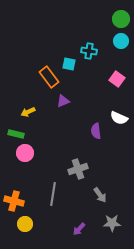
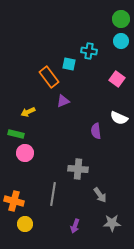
gray cross: rotated 24 degrees clockwise
purple arrow: moved 4 px left, 3 px up; rotated 24 degrees counterclockwise
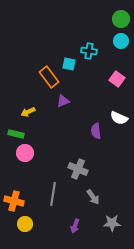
gray cross: rotated 18 degrees clockwise
gray arrow: moved 7 px left, 2 px down
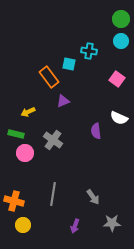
gray cross: moved 25 px left, 29 px up; rotated 12 degrees clockwise
yellow circle: moved 2 px left, 1 px down
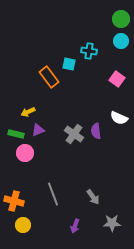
purple triangle: moved 25 px left, 29 px down
gray cross: moved 21 px right, 6 px up
gray line: rotated 30 degrees counterclockwise
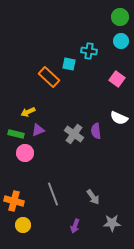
green circle: moved 1 px left, 2 px up
orange rectangle: rotated 10 degrees counterclockwise
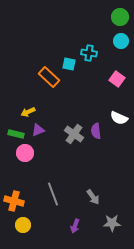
cyan cross: moved 2 px down
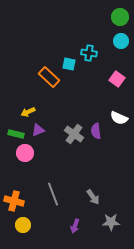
gray star: moved 1 px left, 1 px up
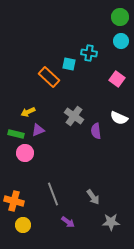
gray cross: moved 18 px up
purple arrow: moved 7 px left, 4 px up; rotated 72 degrees counterclockwise
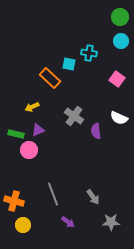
orange rectangle: moved 1 px right, 1 px down
yellow arrow: moved 4 px right, 5 px up
pink circle: moved 4 px right, 3 px up
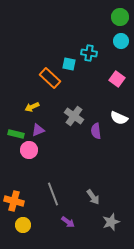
gray star: rotated 18 degrees counterclockwise
